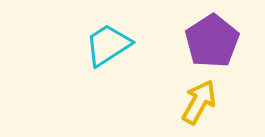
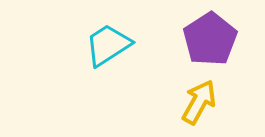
purple pentagon: moved 2 px left, 2 px up
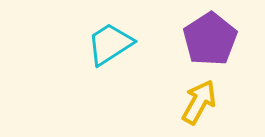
cyan trapezoid: moved 2 px right, 1 px up
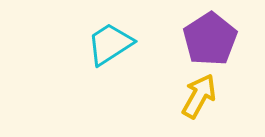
yellow arrow: moved 6 px up
